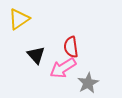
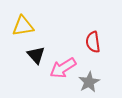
yellow triangle: moved 4 px right, 7 px down; rotated 25 degrees clockwise
red semicircle: moved 22 px right, 5 px up
gray star: moved 1 px right, 1 px up
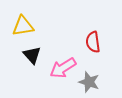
black triangle: moved 4 px left
gray star: rotated 25 degrees counterclockwise
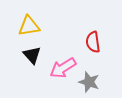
yellow triangle: moved 6 px right
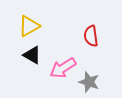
yellow triangle: rotated 20 degrees counterclockwise
red semicircle: moved 2 px left, 6 px up
black triangle: rotated 18 degrees counterclockwise
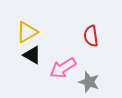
yellow triangle: moved 2 px left, 6 px down
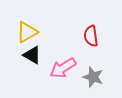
gray star: moved 4 px right, 5 px up
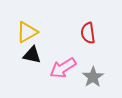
red semicircle: moved 3 px left, 3 px up
black triangle: rotated 18 degrees counterclockwise
gray star: rotated 20 degrees clockwise
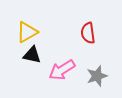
pink arrow: moved 1 px left, 2 px down
gray star: moved 4 px right, 1 px up; rotated 15 degrees clockwise
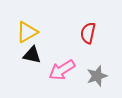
red semicircle: rotated 20 degrees clockwise
